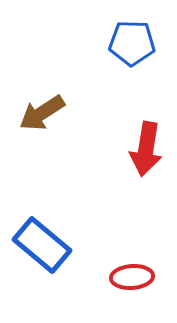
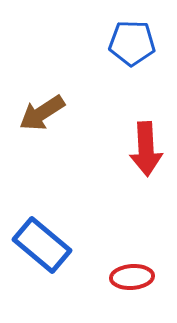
red arrow: rotated 12 degrees counterclockwise
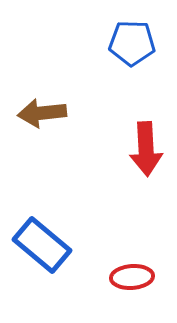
brown arrow: rotated 27 degrees clockwise
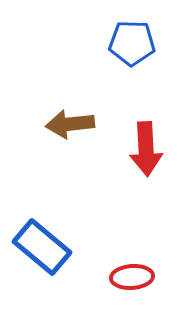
brown arrow: moved 28 px right, 11 px down
blue rectangle: moved 2 px down
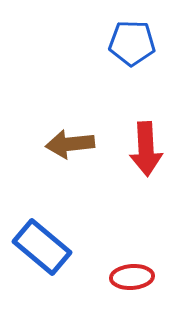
brown arrow: moved 20 px down
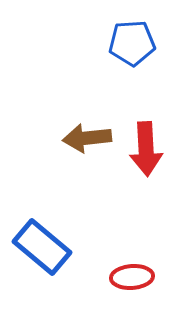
blue pentagon: rotated 6 degrees counterclockwise
brown arrow: moved 17 px right, 6 px up
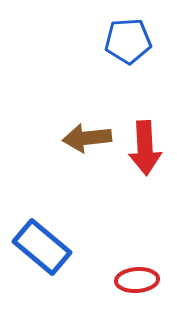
blue pentagon: moved 4 px left, 2 px up
red arrow: moved 1 px left, 1 px up
red ellipse: moved 5 px right, 3 px down
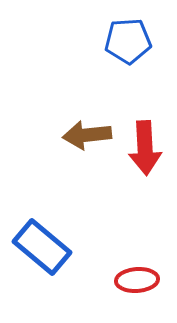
brown arrow: moved 3 px up
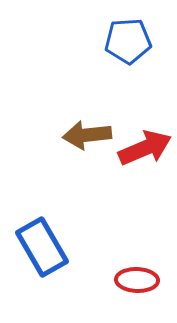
red arrow: rotated 110 degrees counterclockwise
blue rectangle: rotated 20 degrees clockwise
red ellipse: rotated 6 degrees clockwise
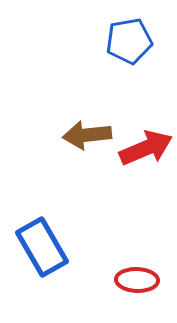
blue pentagon: moved 1 px right; rotated 6 degrees counterclockwise
red arrow: moved 1 px right
